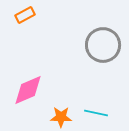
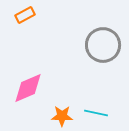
pink diamond: moved 2 px up
orange star: moved 1 px right, 1 px up
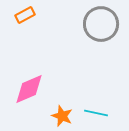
gray circle: moved 2 px left, 21 px up
pink diamond: moved 1 px right, 1 px down
orange star: rotated 20 degrees clockwise
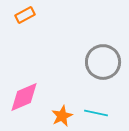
gray circle: moved 2 px right, 38 px down
pink diamond: moved 5 px left, 8 px down
orange star: rotated 25 degrees clockwise
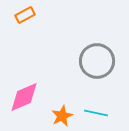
gray circle: moved 6 px left, 1 px up
